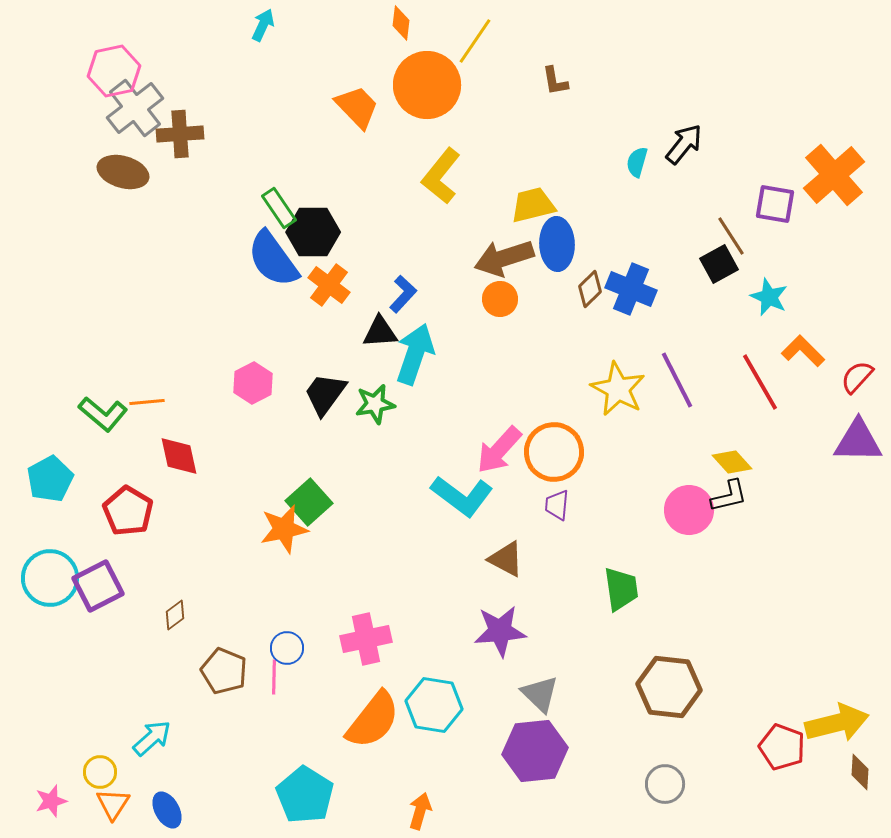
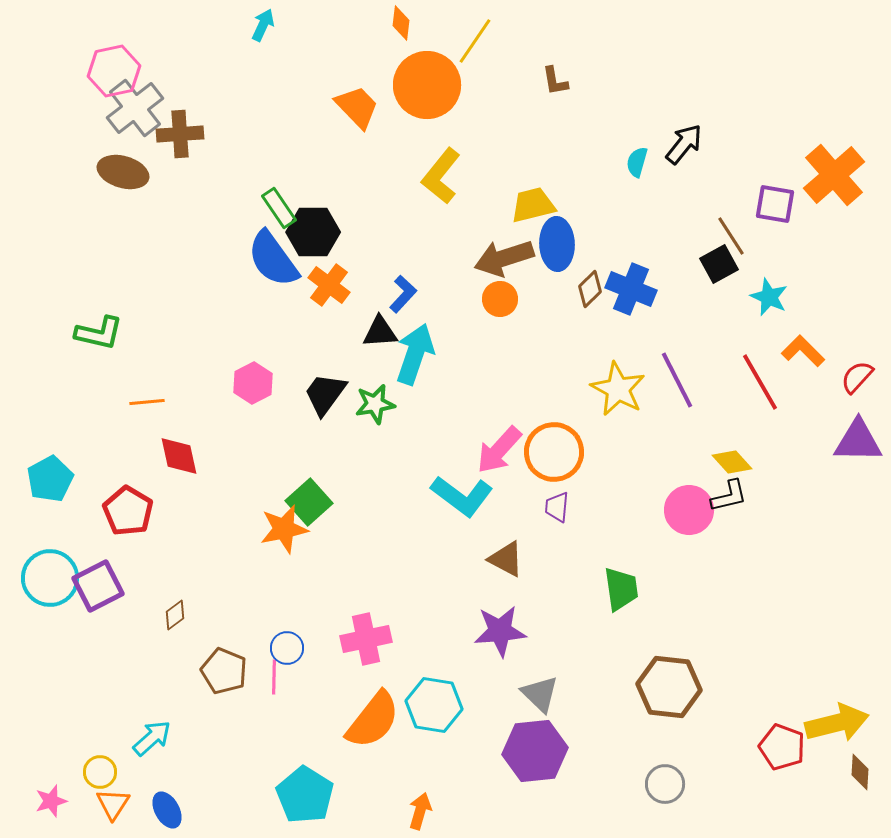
green L-shape at (103, 414): moved 4 px left, 81 px up; rotated 27 degrees counterclockwise
purple trapezoid at (557, 505): moved 2 px down
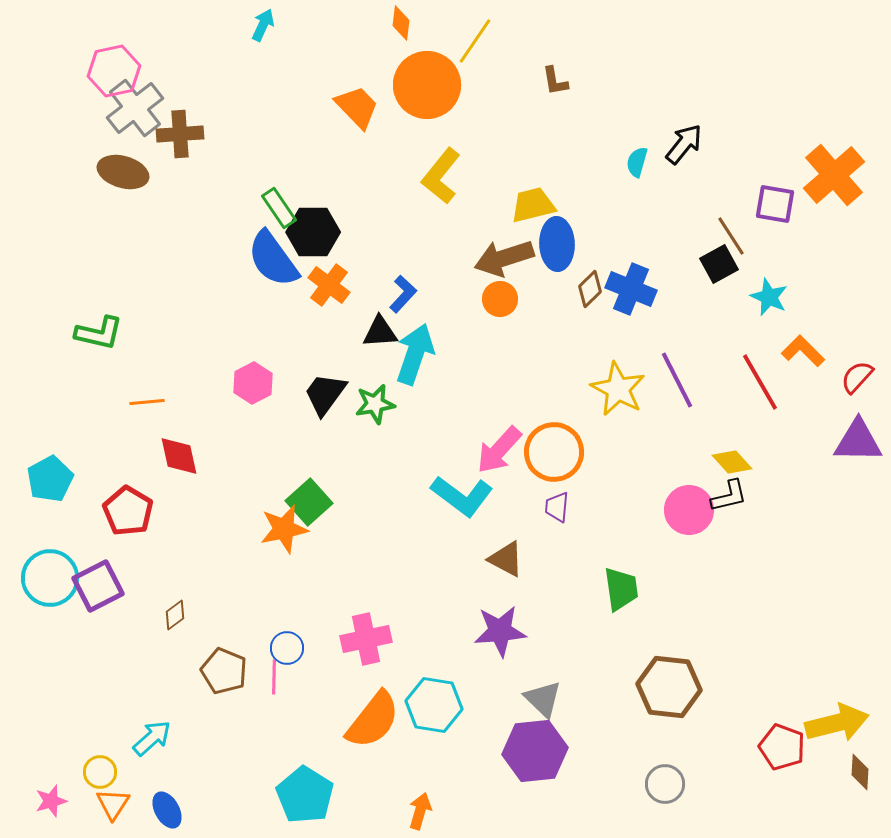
gray triangle at (540, 694): moved 3 px right, 5 px down
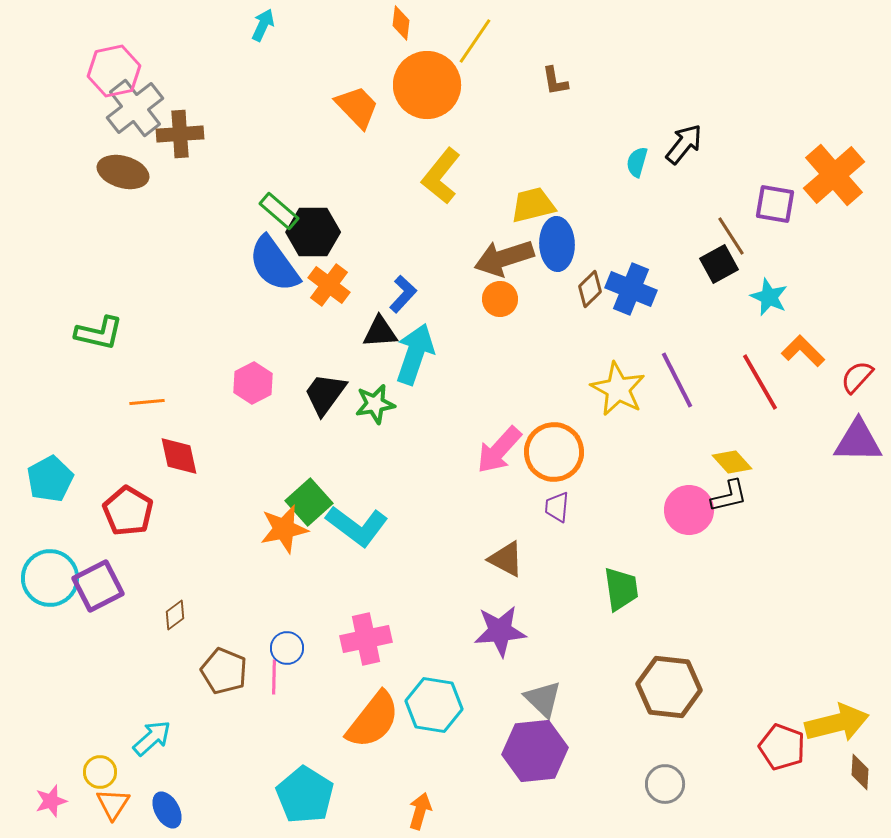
green rectangle at (279, 208): moved 3 px down; rotated 15 degrees counterclockwise
blue semicircle at (273, 259): moved 1 px right, 5 px down
cyan L-shape at (462, 496): moved 105 px left, 30 px down
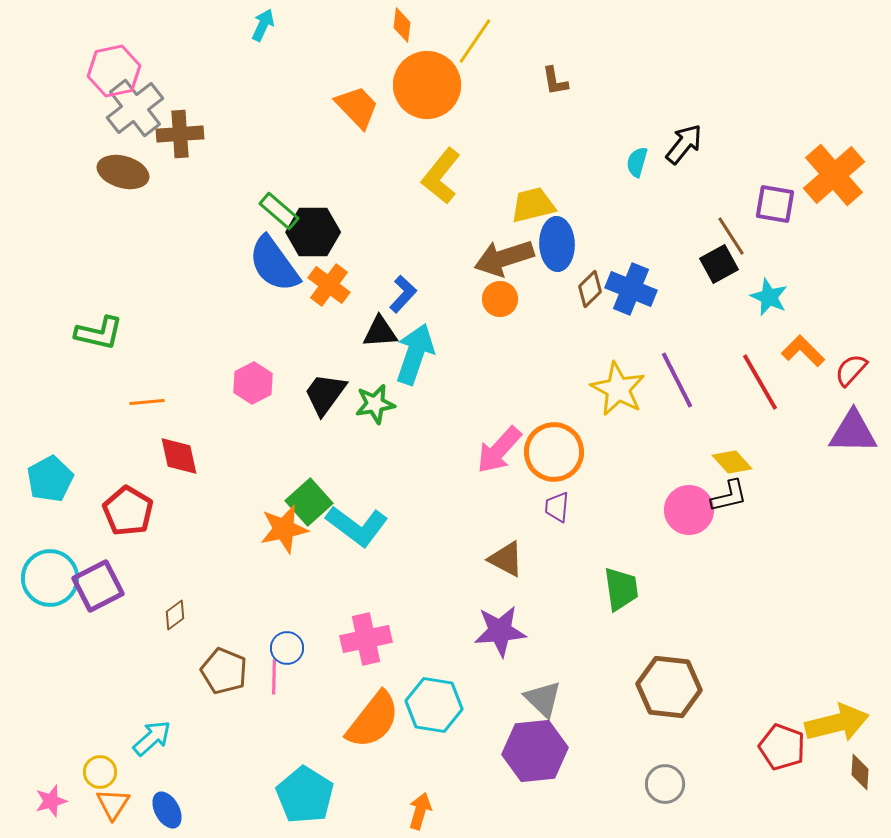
orange diamond at (401, 23): moved 1 px right, 2 px down
red semicircle at (857, 377): moved 6 px left, 7 px up
purple triangle at (858, 441): moved 5 px left, 9 px up
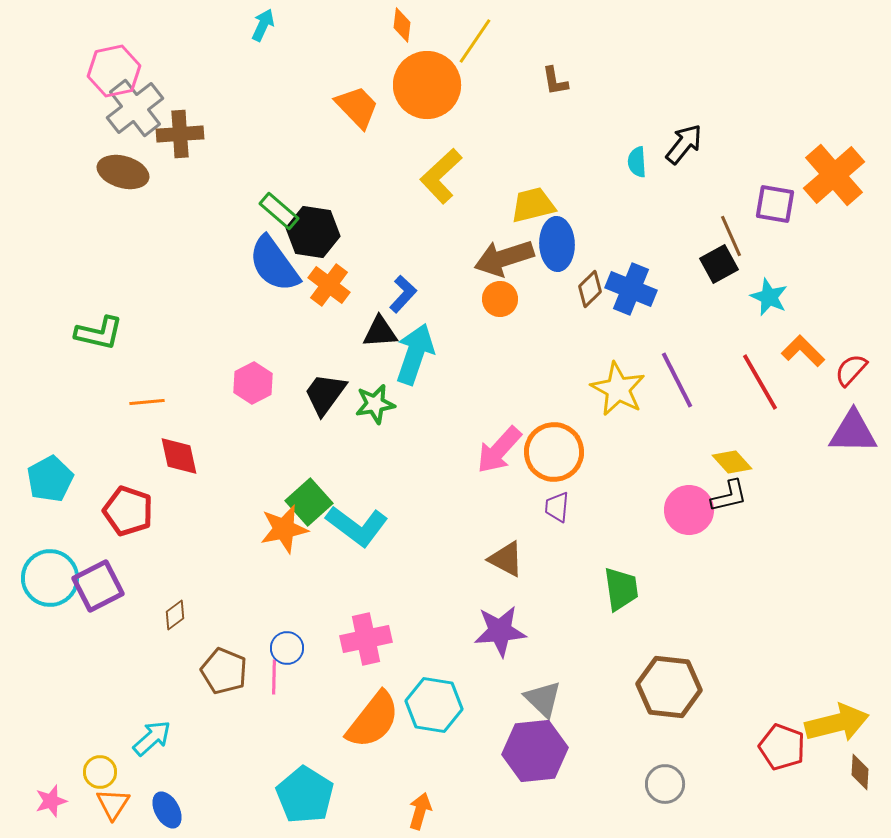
cyan semicircle at (637, 162): rotated 20 degrees counterclockwise
yellow L-shape at (441, 176): rotated 8 degrees clockwise
black hexagon at (313, 232): rotated 9 degrees clockwise
brown line at (731, 236): rotated 9 degrees clockwise
red pentagon at (128, 511): rotated 12 degrees counterclockwise
